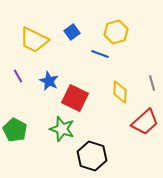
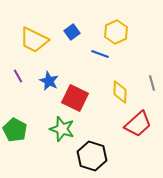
yellow hexagon: rotated 10 degrees counterclockwise
red trapezoid: moved 7 px left, 2 px down
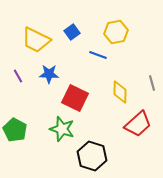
yellow hexagon: rotated 15 degrees clockwise
yellow trapezoid: moved 2 px right
blue line: moved 2 px left, 1 px down
blue star: moved 7 px up; rotated 24 degrees counterclockwise
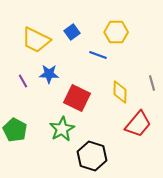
yellow hexagon: rotated 10 degrees clockwise
purple line: moved 5 px right, 5 px down
red square: moved 2 px right
red trapezoid: rotated 8 degrees counterclockwise
green star: rotated 25 degrees clockwise
